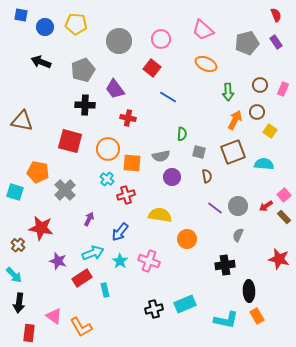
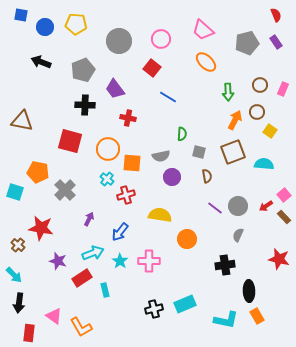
orange ellipse at (206, 64): moved 2 px up; rotated 20 degrees clockwise
pink cross at (149, 261): rotated 20 degrees counterclockwise
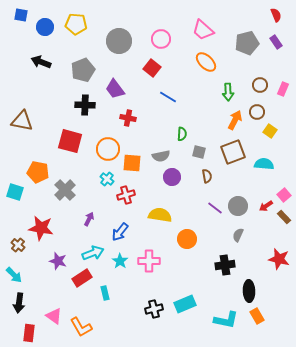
cyan rectangle at (105, 290): moved 3 px down
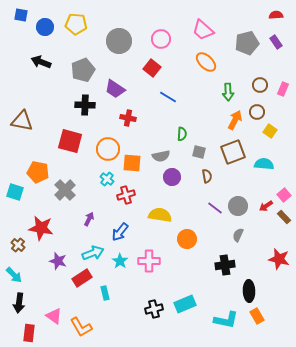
red semicircle at (276, 15): rotated 72 degrees counterclockwise
purple trapezoid at (115, 89): rotated 20 degrees counterclockwise
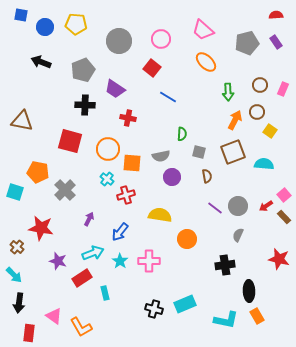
brown cross at (18, 245): moved 1 px left, 2 px down
black cross at (154, 309): rotated 30 degrees clockwise
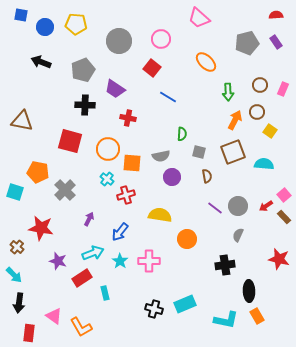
pink trapezoid at (203, 30): moved 4 px left, 12 px up
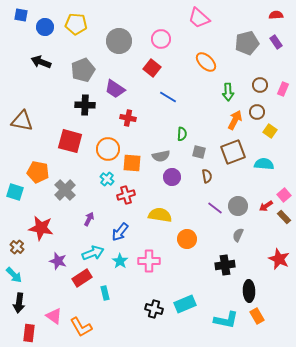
red star at (279, 259): rotated 10 degrees clockwise
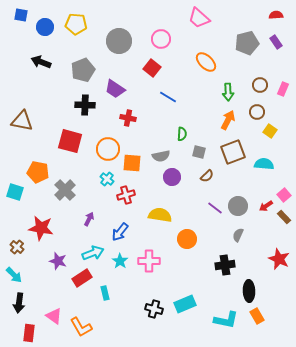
orange arrow at (235, 120): moved 7 px left
brown semicircle at (207, 176): rotated 56 degrees clockwise
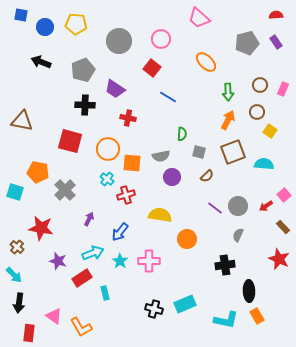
brown rectangle at (284, 217): moved 1 px left, 10 px down
